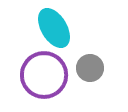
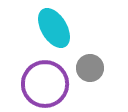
purple circle: moved 1 px right, 9 px down
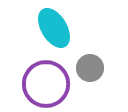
purple circle: moved 1 px right
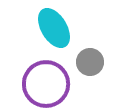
gray circle: moved 6 px up
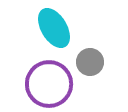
purple circle: moved 3 px right
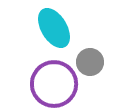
purple circle: moved 5 px right
